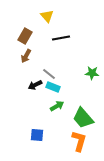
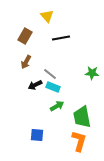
brown arrow: moved 6 px down
gray line: moved 1 px right
green trapezoid: moved 1 px left, 1 px up; rotated 30 degrees clockwise
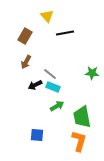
black line: moved 4 px right, 5 px up
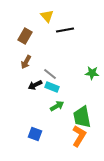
black line: moved 3 px up
cyan rectangle: moved 1 px left
blue square: moved 2 px left, 1 px up; rotated 16 degrees clockwise
orange L-shape: moved 5 px up; rotated 15 degrees clockwise
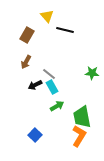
black line: rotated 24 degrees clockwise
brown rectangle: moved 2 px right, 1 px up
gray line: moved 1 px left
cyan rectangle: rotated 40 degrees clockwise
blue square: moved 1 px down; rotated 24 degrees clockwise
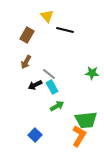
green trapezoid: moved 4 px right, 3 px down; rotated 85 degrees counterclockwise
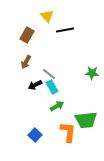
black line: rotated 24 degrees counterclockwise
orange L-shape: moved 11 px left, 4 px up; rotated 25 degrees counterclockwise
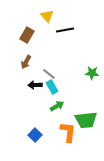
black arrow: rotated 24 degrees clockwise
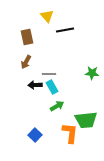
brown rectangle: moved 2 px down; rotated 42 degrees counterclockwise
gray line: rotated 40 degrees counterclockwise
orange L-shape: moved 2 px right, 1 px down
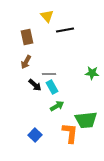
black arrow: rotated 136 degrees counterclockwise
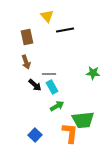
brown arrow: rotated 48 degrees counterclockwise
green star: moved 1 px right
green trapezoid: moved 3 px left
